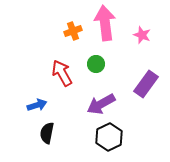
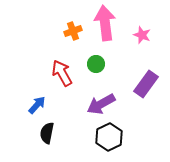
blue arrow: rotated 30 degrees counterclockwise
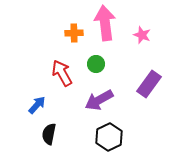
orange cross: moved 1 px right, 2 px down; rotated 18 degrees clockwise
purple rectangle: moved 3 px right
purple arrow: moved 2 px left, 4 px up
black semicircle: moved 2 px right, 1 px down
